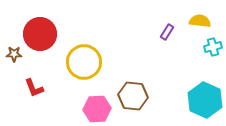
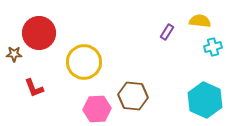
red circle: moved 1 px left, 1 px up
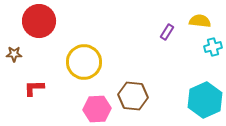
red circle: moved 12 px up
red L-shape: rotated 110 degrees clockwise
cyan hexagon: rotated 12 degrees clockwise
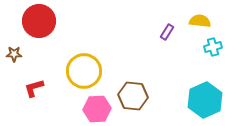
yellow circle: moved 9 px down
red L-shape: rotated 15 degrees counterclockwise
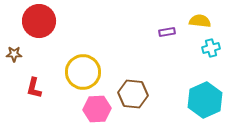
purple rectangle: rotated 49 degrees clockwise
cyan cross: moved 2 px left, 1 px down
yellow circle: moved 1 px left, 1 px down
red L-shape: rotated 60 degrees counterclockwise
brown hexagon: moved 2 px up
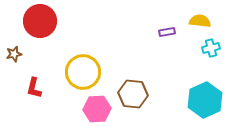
red circle: moved 1 px right
brown star: rotated 14 degrees counterclockwise
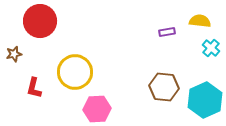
cyan cross: rotated 36 degrees counterclockwise
yellow circle: moved 8 px left
brown hexagon: moved 31 px right, 7 px up
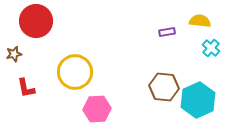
red circle: moved 4 px left
red L-shape: moved 8 px left; rotated 25 degrees counterclockwise
cyan hexagon: moved 7 px left
